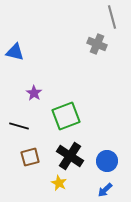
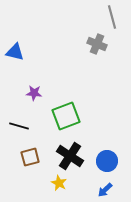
purple star: rotated 28 degrees counterclockwise
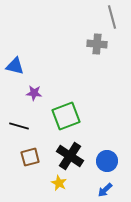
gray cross: rotated 18 degrees counterclockwise
blue triangle: moved 14 px down
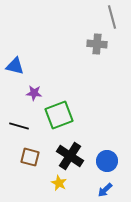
green square: moved 7 px left, 1 px up
brown square: rotated 30 degrees clockwise
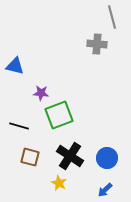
purple star: moved 7 px right
blue circle: moved 3 px up
